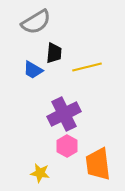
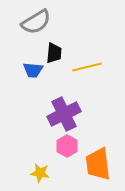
blue trapezoid: rotated 25 degrees counterclockwise
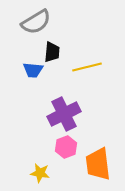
black trapezoid: moved 2 px left, 1 px up
pink hexagon: moved 1 px left, 1 px down; rotated 10 degrees clockwise
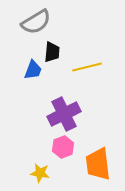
blue trapezoid: rotated 75 degrees counterclockwise
pink hexagon: moved 3 px left
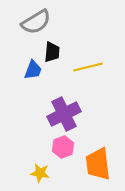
yellow line: moved 1 px right
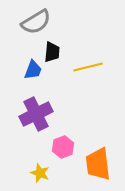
purple cross: moved 28 px left
yellow star: rotated 12 degrees clockwise
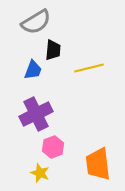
black trapezoid: moved 1 px right, 2 px up
yellow line: moved 1 px right, 1 px down
pink hexagon: moved 10 px left
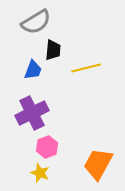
yellow line: moved 3 px left
purple cross: moved 4 px left, 1 px up
pink hexagon: moved 6 px left
orange trapezoid: rotated 36 degrees clockwise
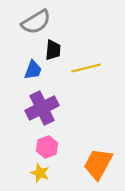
purple cross: moved 10 px right, 5 px up
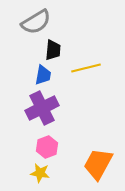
blue trapezoid: moved 10 px right, 5 px down; rotated 10 degrees counterclockwise
yellow star: rotated 12 degrees counterclockwise
